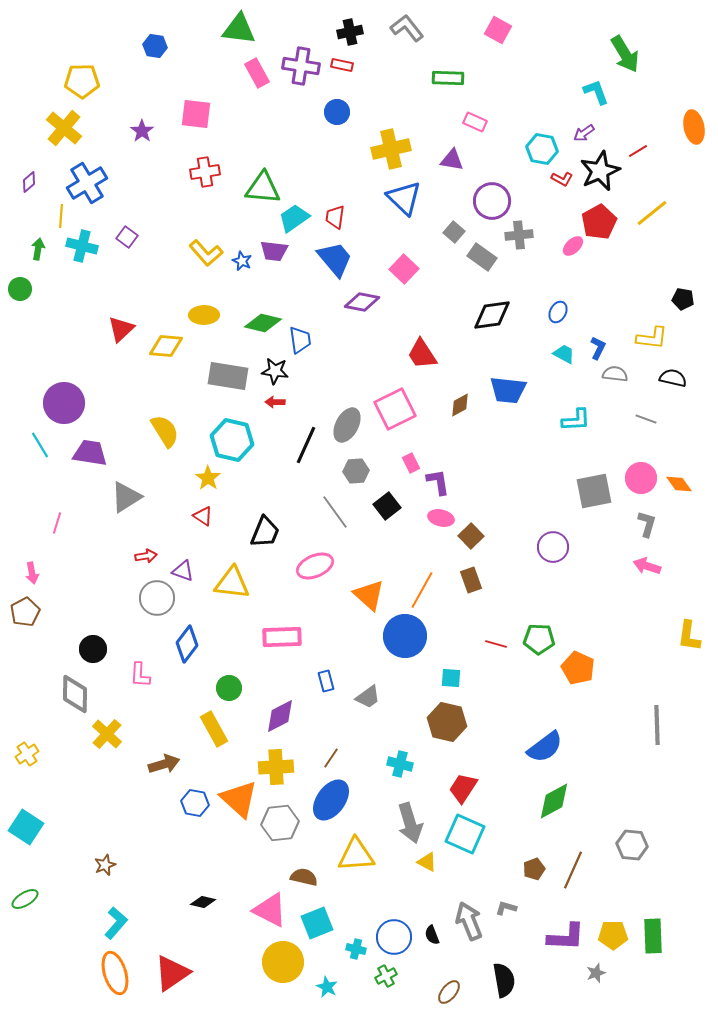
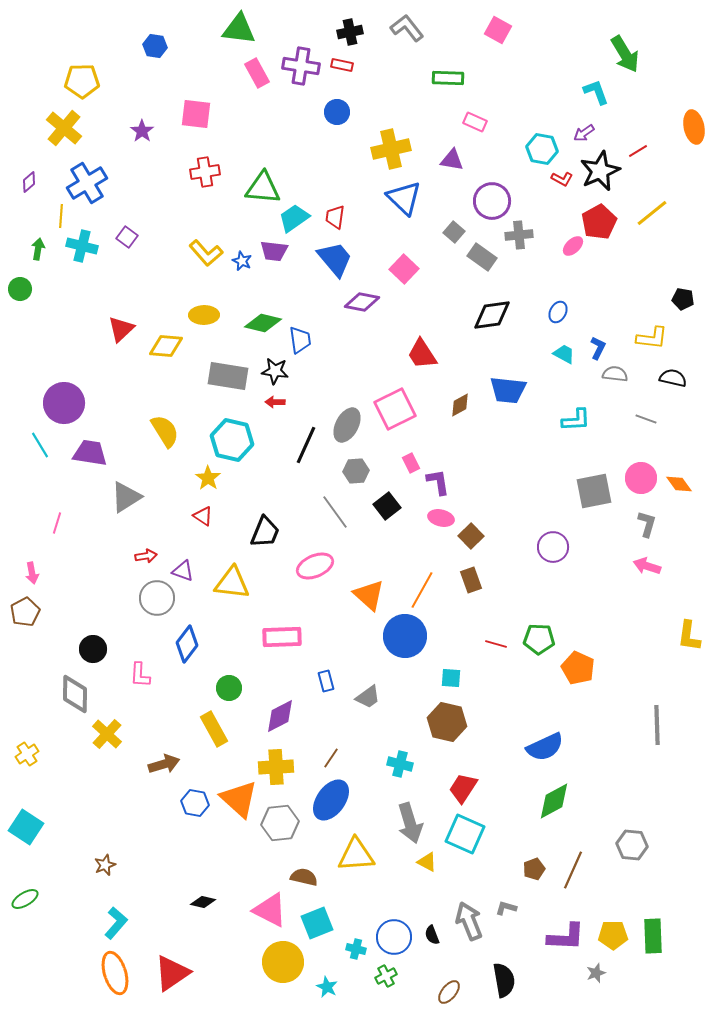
blue semicircle at (545, 747): rotated 12 degrees clockwise
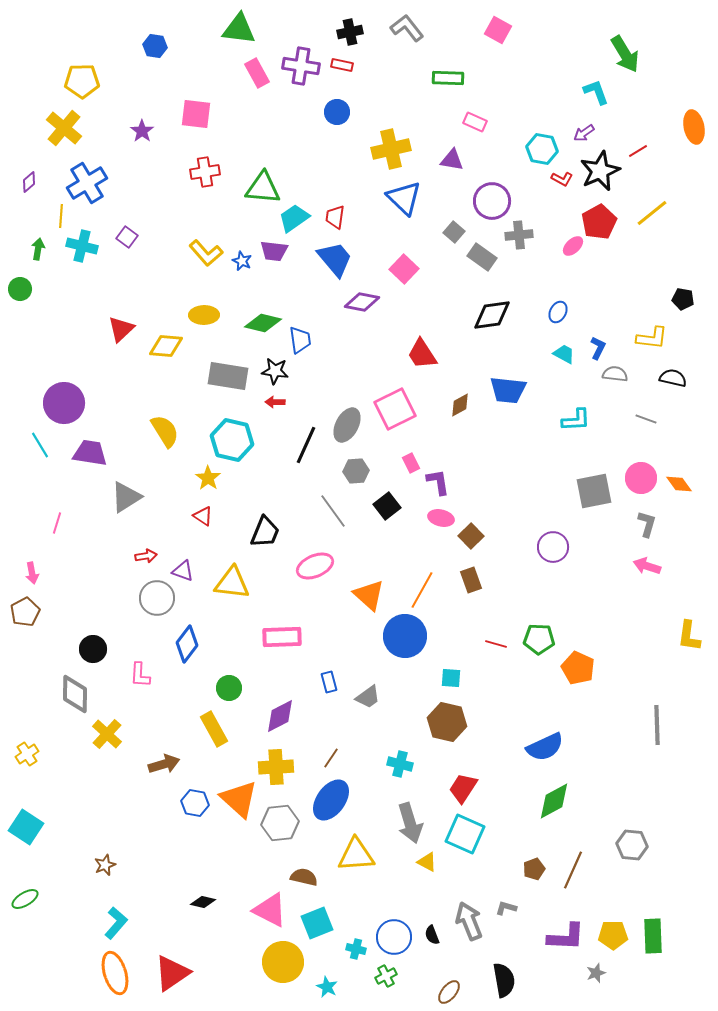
gray line at (335, 512): moved 2 px left, 1 px up
blue rectangle at (326, 681): moved 3 px right, 1 px down
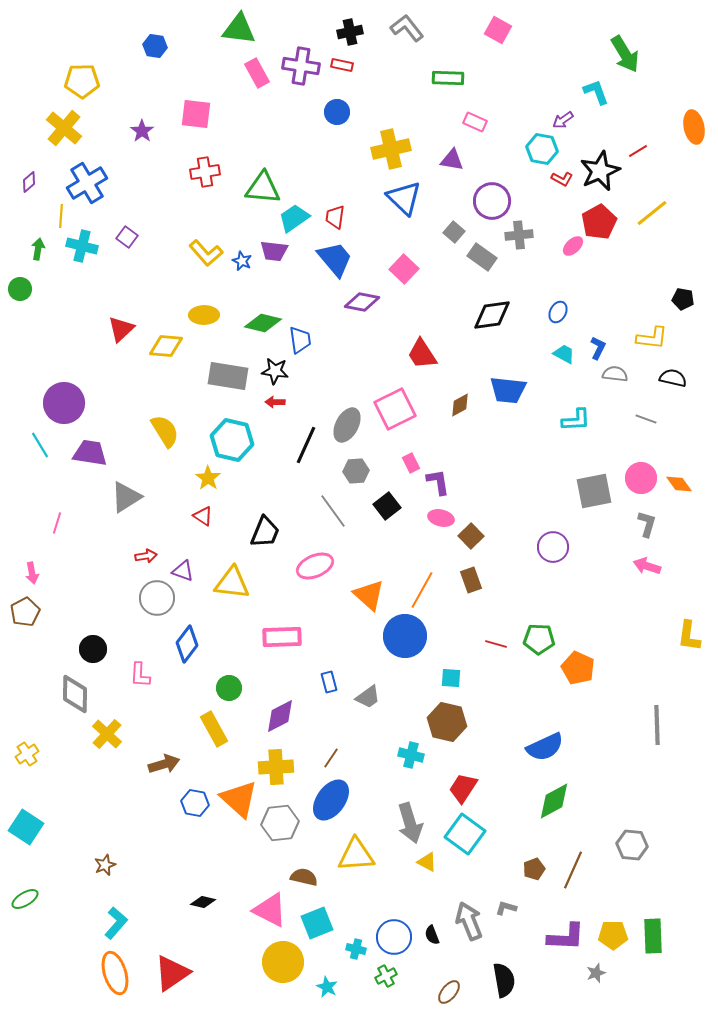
purple arrow at (584, 133): moved 21 px left, 13 px up
cyan cross at (400, 764): moved 11 px right, 9 px up
cyan square at (465, 834): rotated 12 degrees clockwise
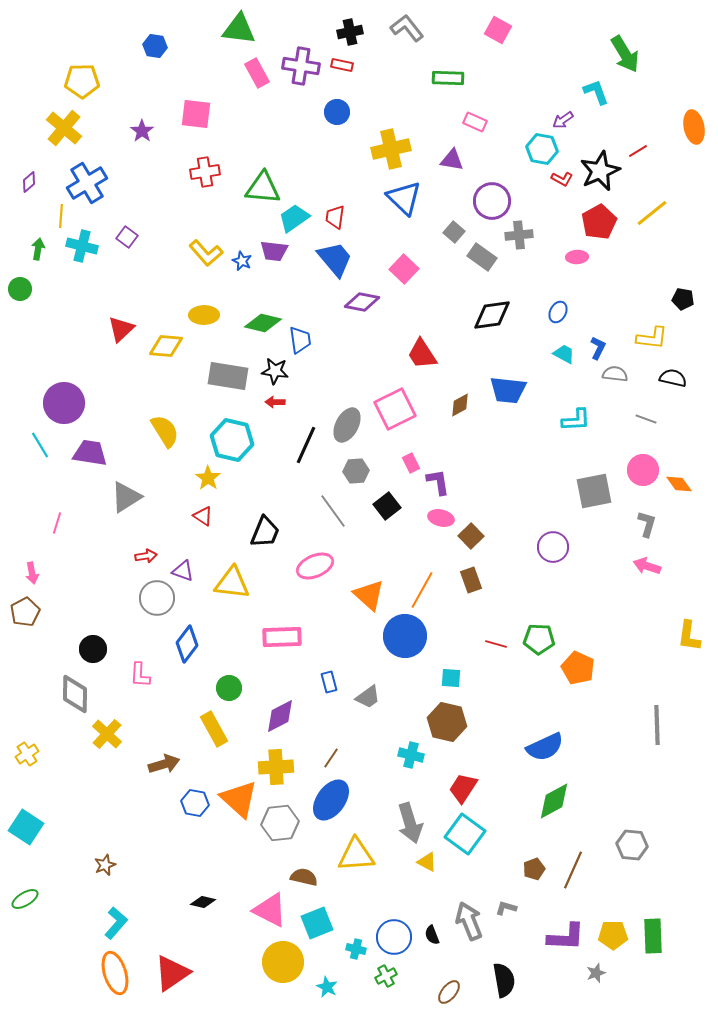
pink ellipse at (573, 246): moved 4 px right, 11 px down; rotated 40 degrees clockwise
pink circle at (641, 478): moved 2 px right, 8 px up
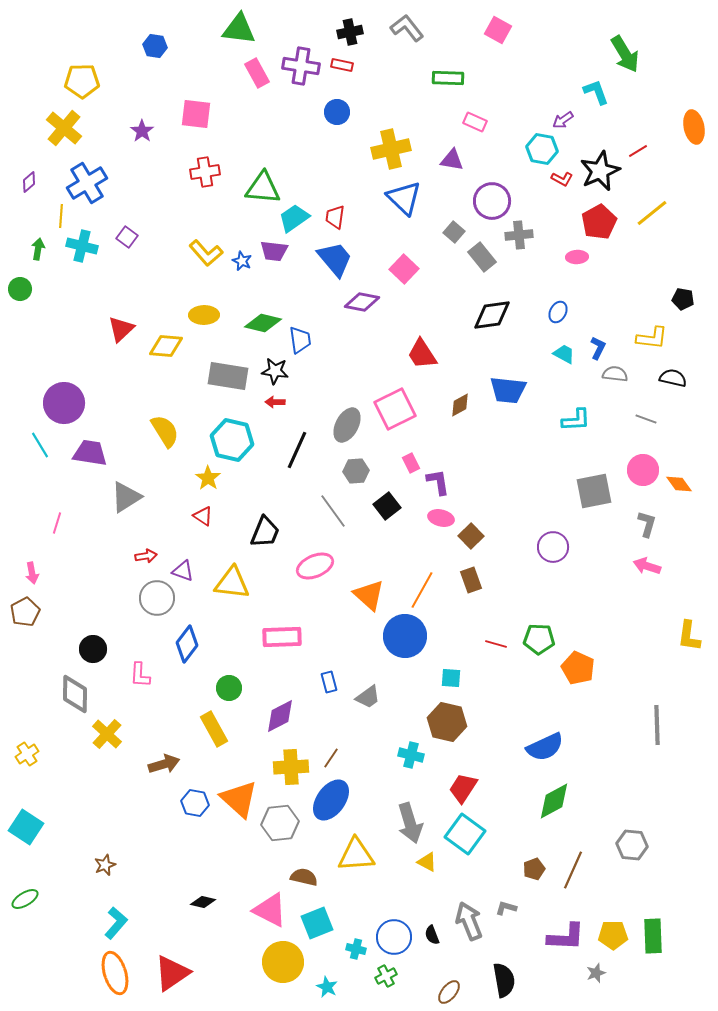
gray rectangle at (482, 257): rotated 16 degrees clockwise
black line at (306, 445): moved 9 px left, 5 px down
yellow cross at (276, 767): moved 15 px right
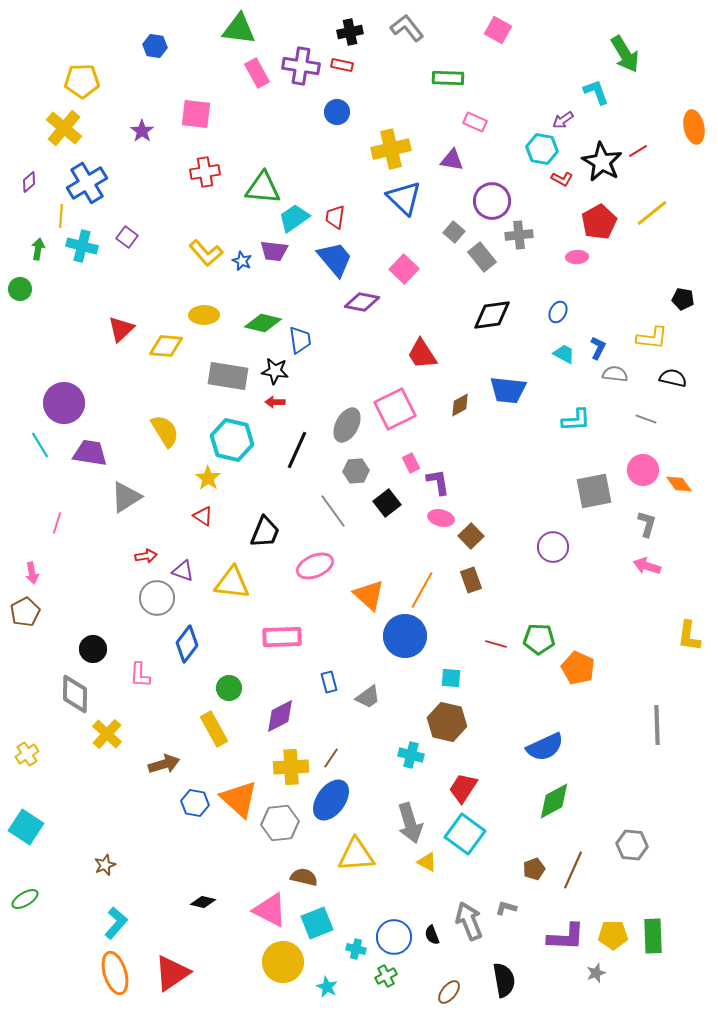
black star at (600, 171): moved 2 px right, 9 px up; rotated 18 degrees counterclockwise
black square at (387, 506): moved 3 px up
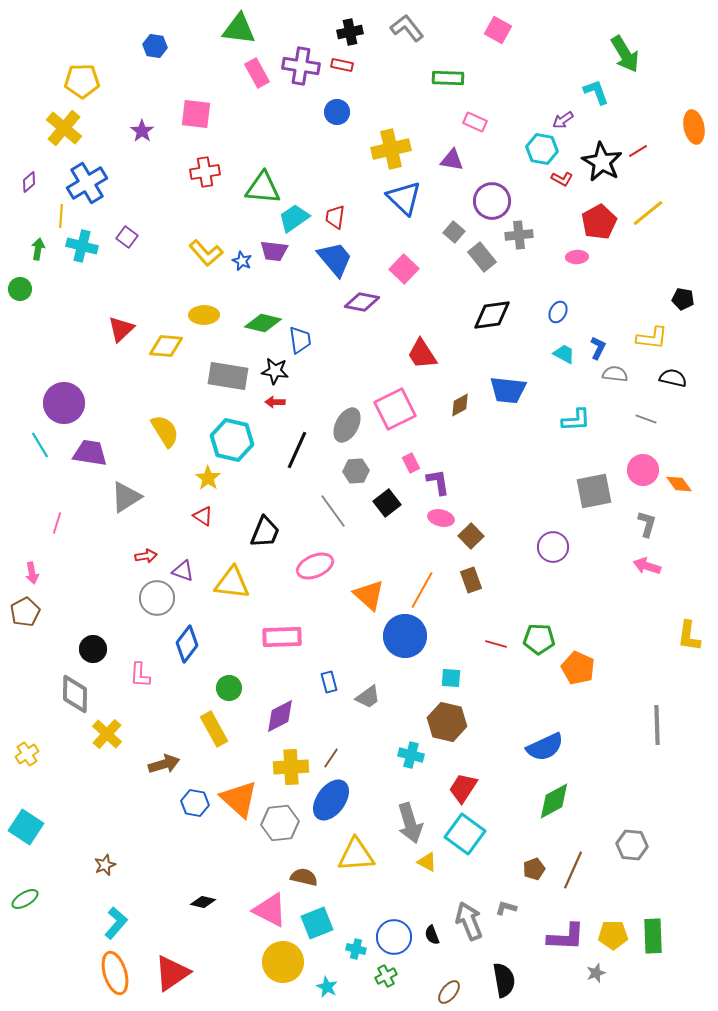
yellow line at (652, 213): moved 4 px left
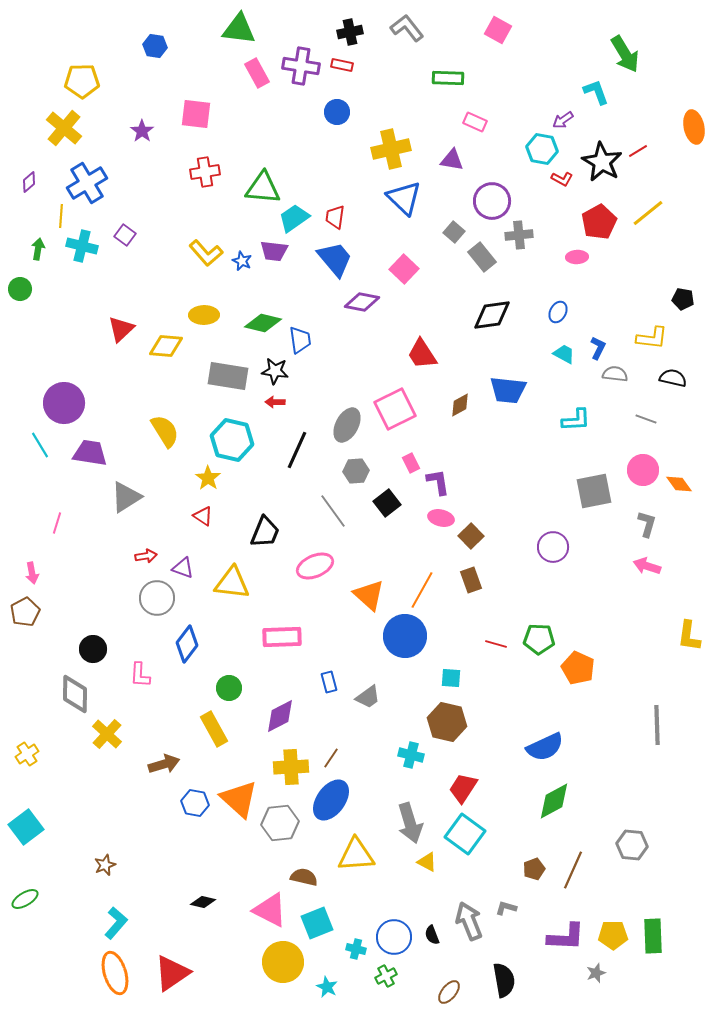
purple square at (127, 237): moved 2 px left, 2 px up
purple triangle at (183, 571): moved 3 px up
cyan square at (26, 827): rotated 20 degrees clockwise
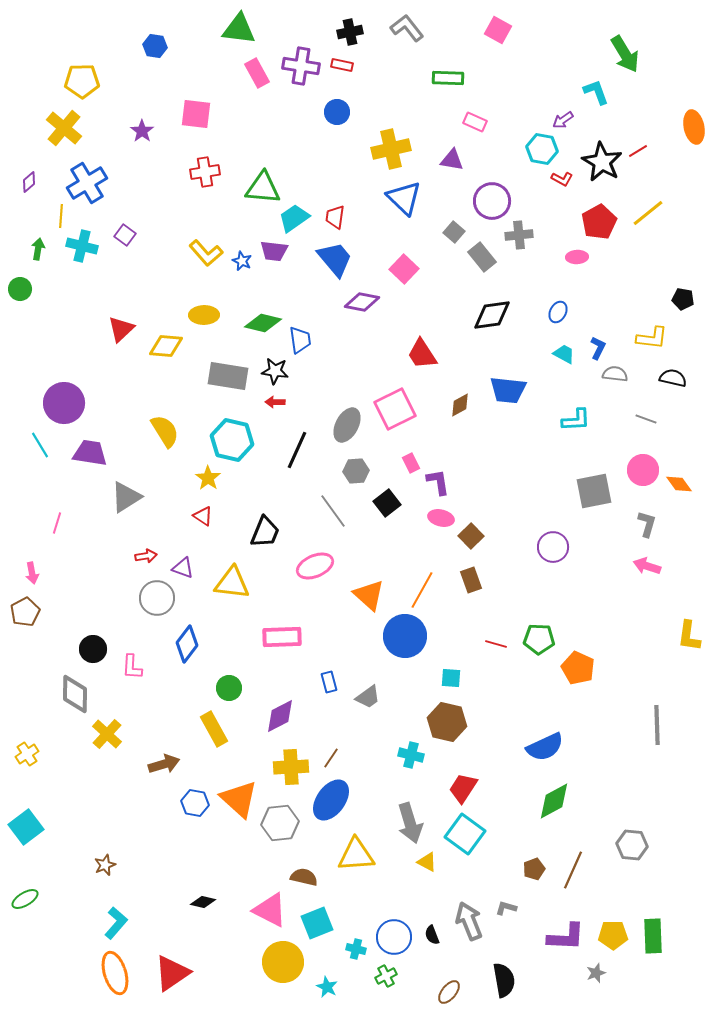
pink L-shape at (140, 675): moved 8 px left, 8 px up
